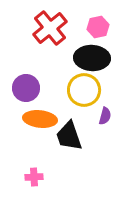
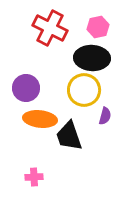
red cross: rotated 24 degrees counterclockwise
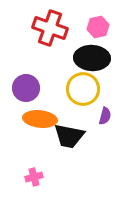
red cross: rotated 8 degrees counterclockwise
yellow circle: moved 1 px left, 1 px up
black trapezoid: rotated 60 degrees counterclockwise
pink cross: rotated 12 degrees counterclockwise
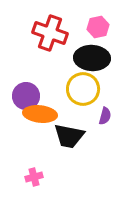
red cross: moved 5 px down
purple circle: moved 8 px down
orange ellipse: moved 5 px up
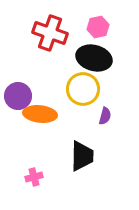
black ellipse: moved 2 px right; rotated 12 degrees clockwise
purple circle: moved 8 px left
black trapezoid: moved 13 px right, 20 px down; rotated 100 degrees counterclockwise
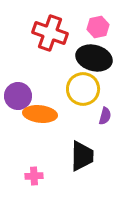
pink cross: moved 1 px up; rotated 12 degrees clockwise
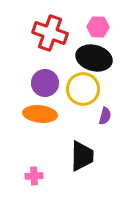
pink hexagon: rotated 15 degrees clockwise
purple circle: moved 27 px right, 13 px up
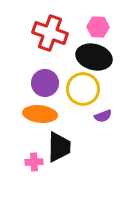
black ellipse: moved 1 px up
purple semicircle: moved 2 px left; rotated 54 degrees clockwise
black trapezoid: moved 23 px left, 9 px up
pink cross: moved 14 px up
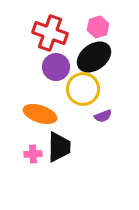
pink hexagon: rotated 20 degrees counterclockwise
black ellipse: rotated 52 degrees counterclockwise
purple circle: moved 11 px right, 16 px up
orange ellipse: rotated 12 degrees clockwise
pink cross: moved 1 px left, 8 px up
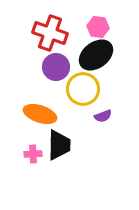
pink hexagon: rotated 25 degrees clockwise
black ellipse: moved 2 px right, 2 px up
black trapezoid: moved 2 px up
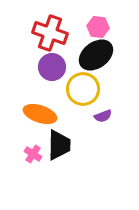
purple circle: moved 4 px left
pink cross: rotated 36 degrees clockwise
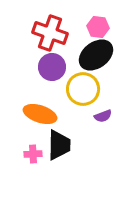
pink cross: rotated 36 degrees counterclockwise
